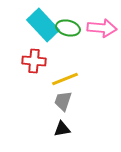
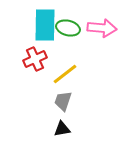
cyan rectangle: moved 2 px right; rotated 44 degrees clockwise
red cross: moved 1 px right, 2 px up; rotated 30 degrees counterclockwise
yellow line: moved 5 px up; rotated 16 degrees counterclockwise
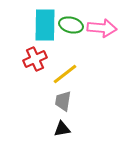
green ellipse: moved 3 px right, 3 px up
gray trapezoid: rotated 10 degrees counterclockwise
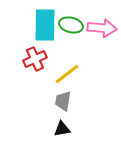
yellow line: moved 2 px right
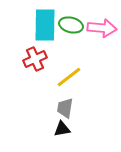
yellow line: moved 2 px right, 3 px down
gray trapezoid: moved 2 px right, 7 px down
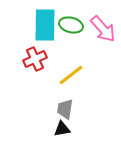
pink arrow: moved 1 px right, 1 px down; rotated 44 degrees clockwise
yellow line: moved 2 px right, 2 px up
gray trapezoid: moved 1 px down
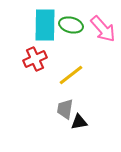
black triangle: moved 17 px right, 7 px up
